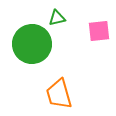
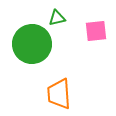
pink square: moved 3 px left
orange trapezoid: rotated 12 degrees clockwise
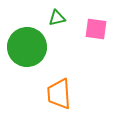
pink square: moved 2 px up; rotated 15 degrees clockwise
green circle: moved 5 px left, 3 px down
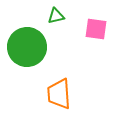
green triangle: moved 1 px left, 2 px up
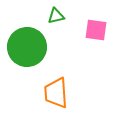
pink square: moved 1 px down
orange trapezoid: moved 3 px left, 1 px up
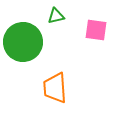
green circle: moved 4 px left, 5 px up
orange trapezoid: moved 1 px left, 5 px up
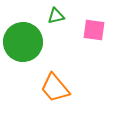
pink square: moved 2 px left
orange trapezoid: rotated 36 degrees counterclockwise
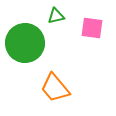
pink square: moved 2 px left, 2 px up
green circle: moved 2 px right, 1 px down
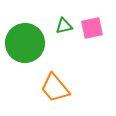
green triangle: moved 8 px right, 10 px down
pink square: rotated 20 degrees counterclockwise
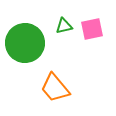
pink square: moved 1 px down
